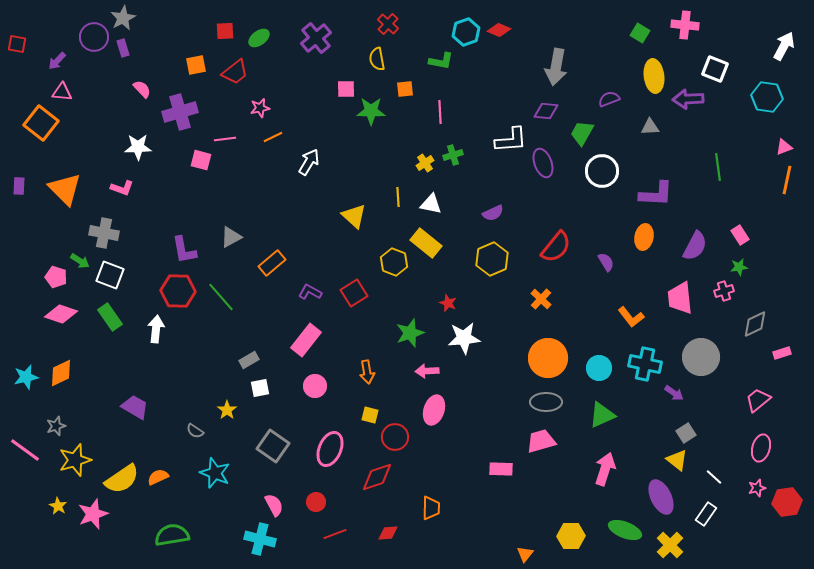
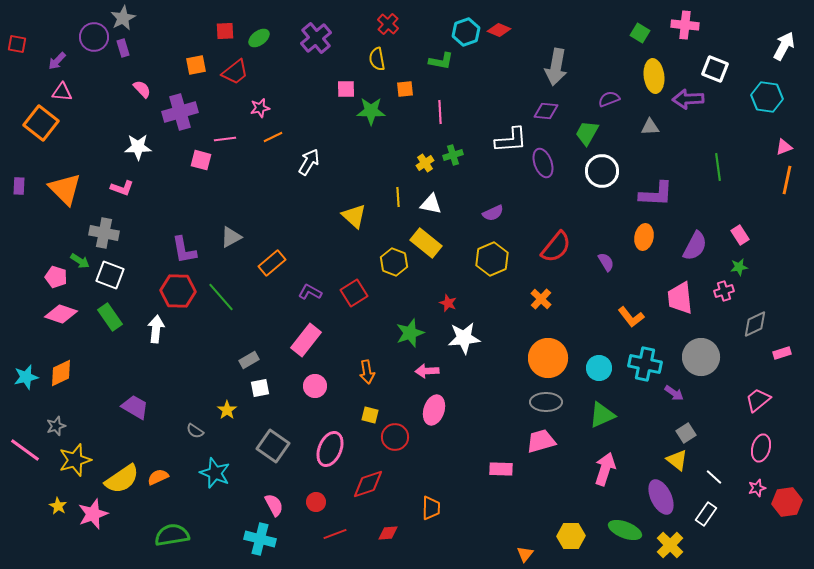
green trapezoid at (582, 133): moved 5 px right
red diamond at (377, 477): moved 9 px left, 7 px down
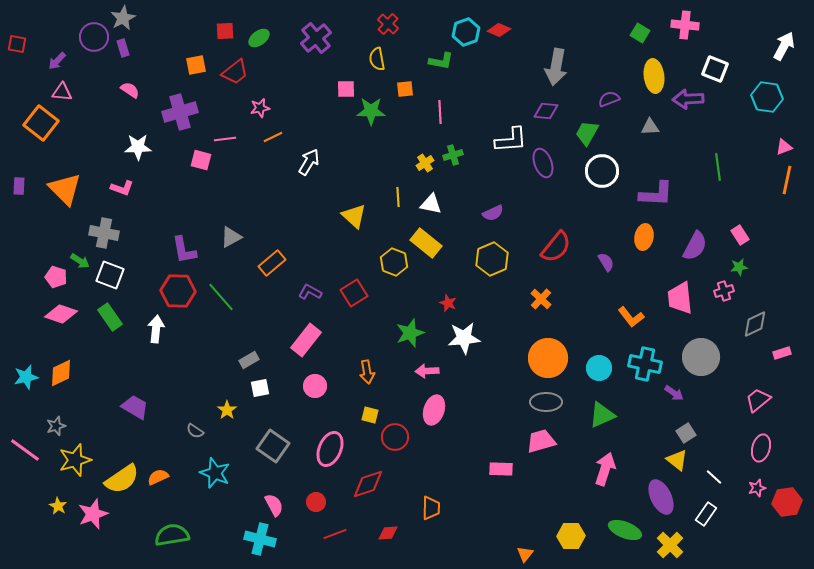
pink semicircle at (142, 89): moved 12 px left, 1 px down; rotated 12 degrees counterclockwise
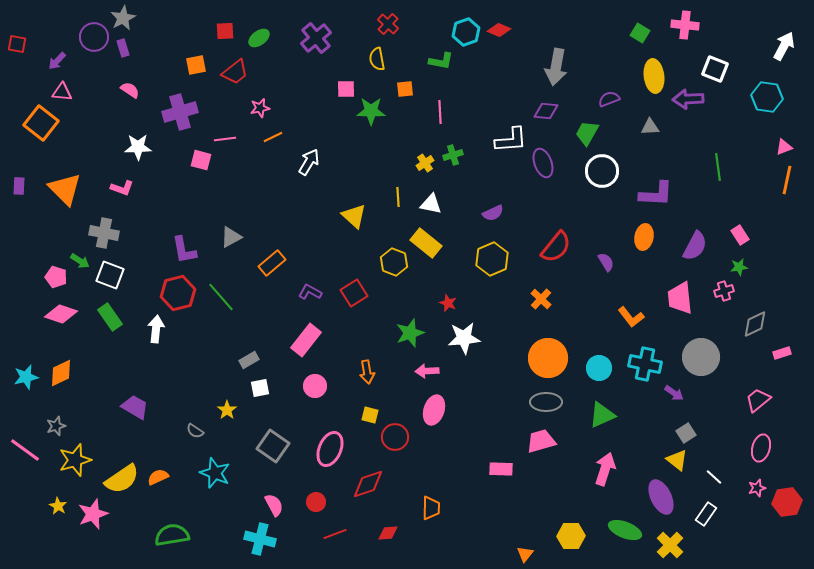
red hexagon at (178, 291): moved 2 px down; rotated 16 degrees counterclockwise
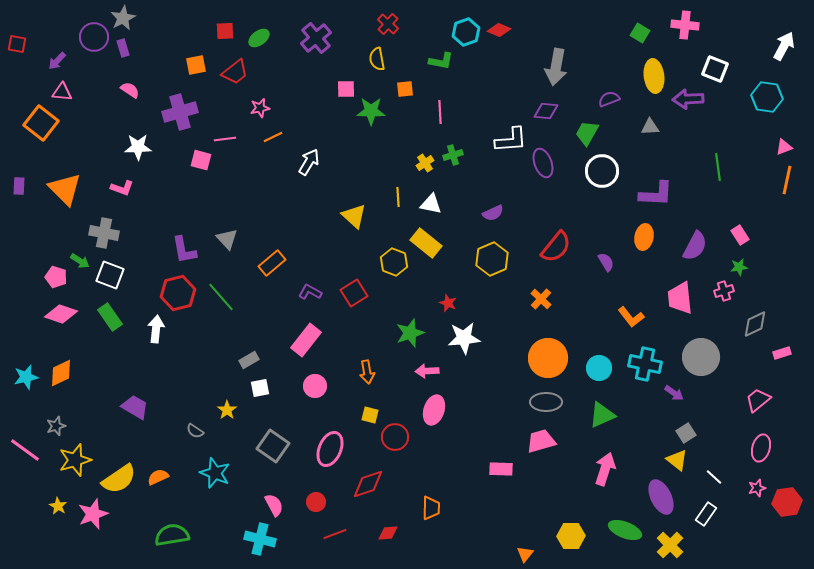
gray triangle at (231, 237): moved 4 px left, 2 px down; rotated 45 degrees counterclockwise
yellow semicircle at (122, 479): moved 3 px left
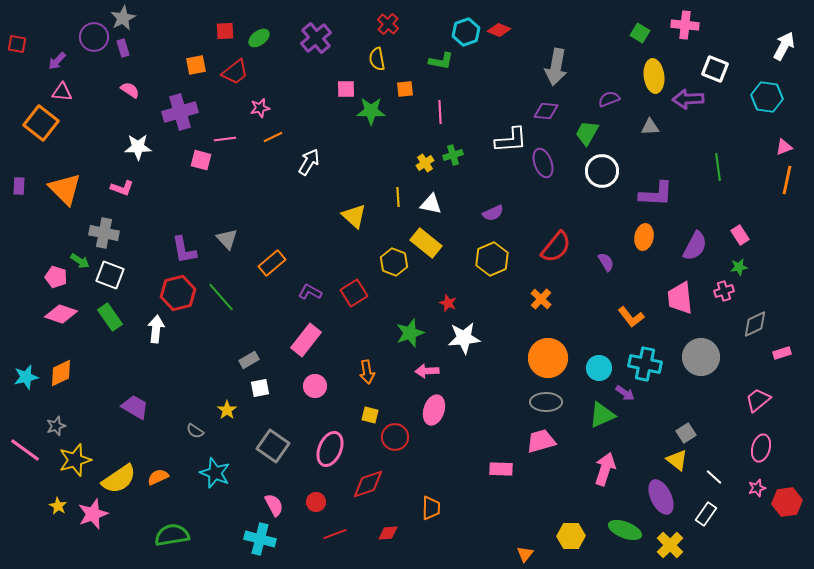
purple arrow at (674, 393): moved 49 px left
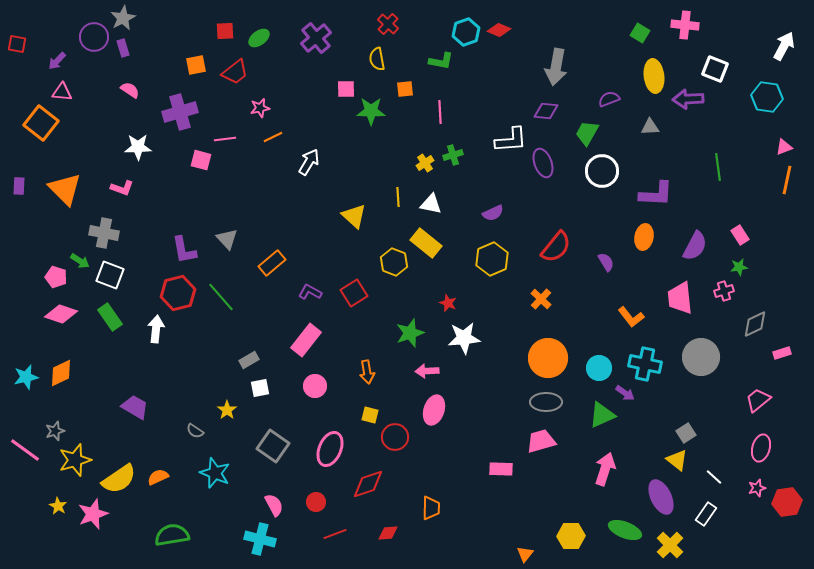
gray star at (56, 426): moved 1 px left, 5 px down
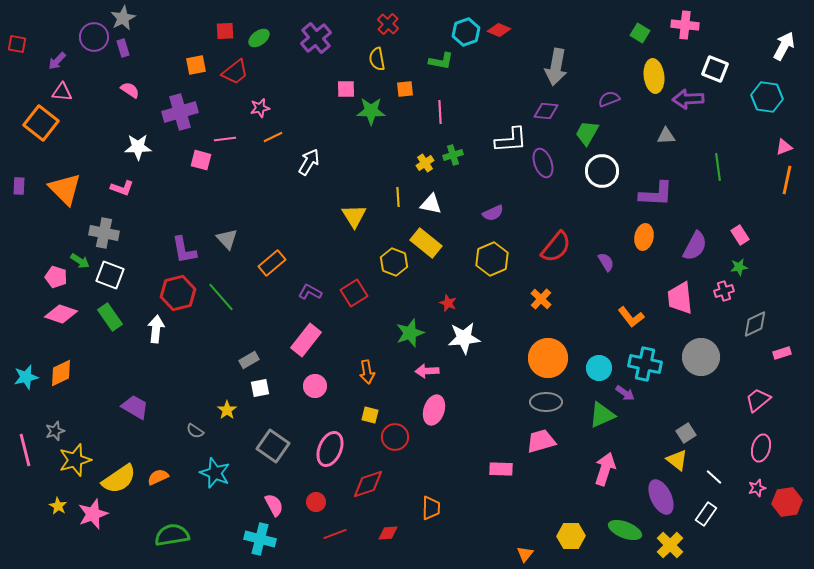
gray triangle at (650, 127): moved 16 px right, 9 px down
yellow triangle at (354, 216): rotated 16 degrees clockwise
pink line at (25, 450): rotated 40 degrees clockwise
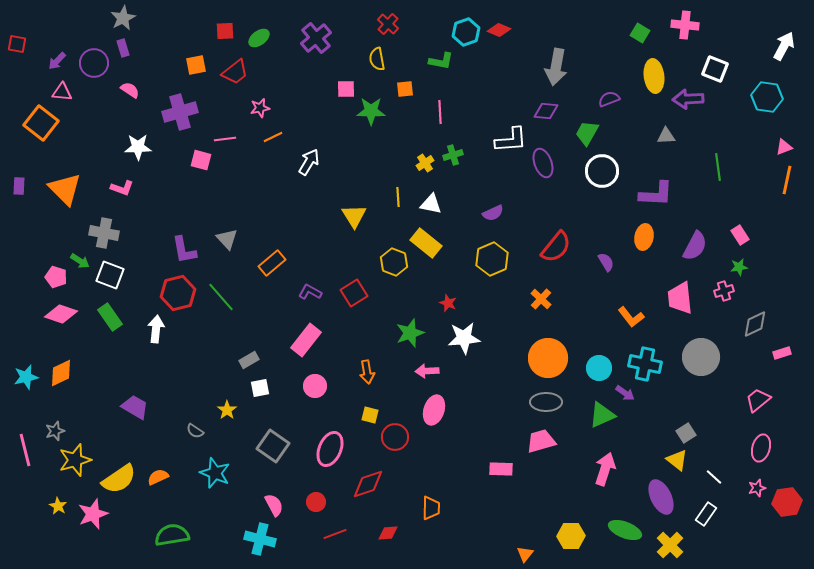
purple circle at (94, 37): moved 26 px down
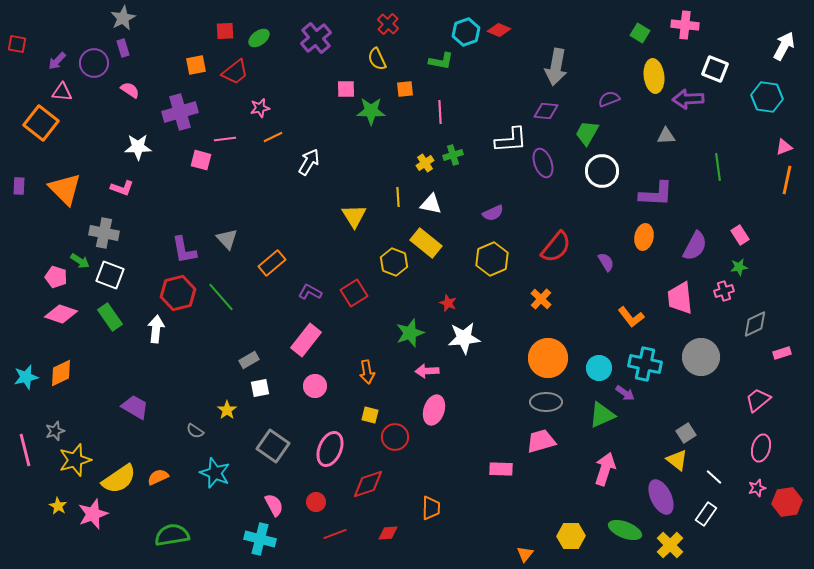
yellow semicircle at (377, 59): rotated 15 degrees counterclockwise
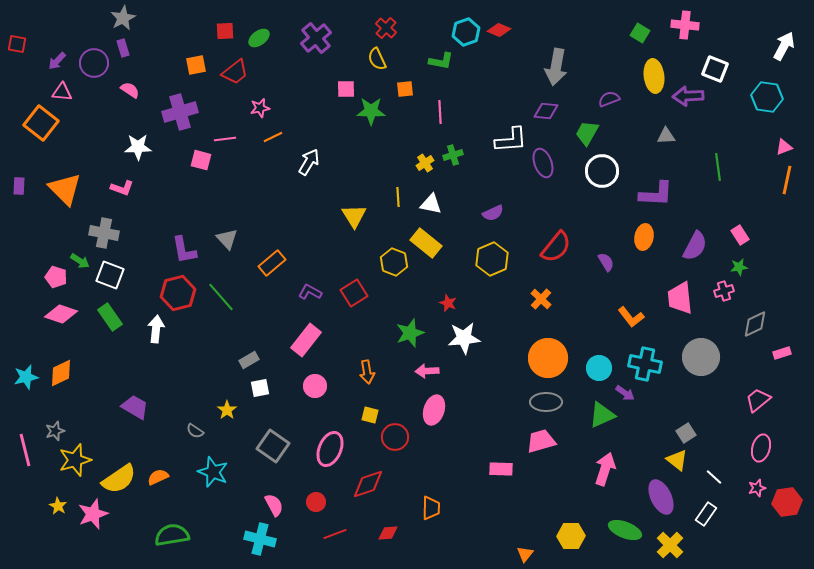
red cross at (388, 24): moved 2 px left, 4 px down
purple arrow at (688, 99): moved 3 px up
cyan star at (215, 473): moved 2 px left, 1 px up
